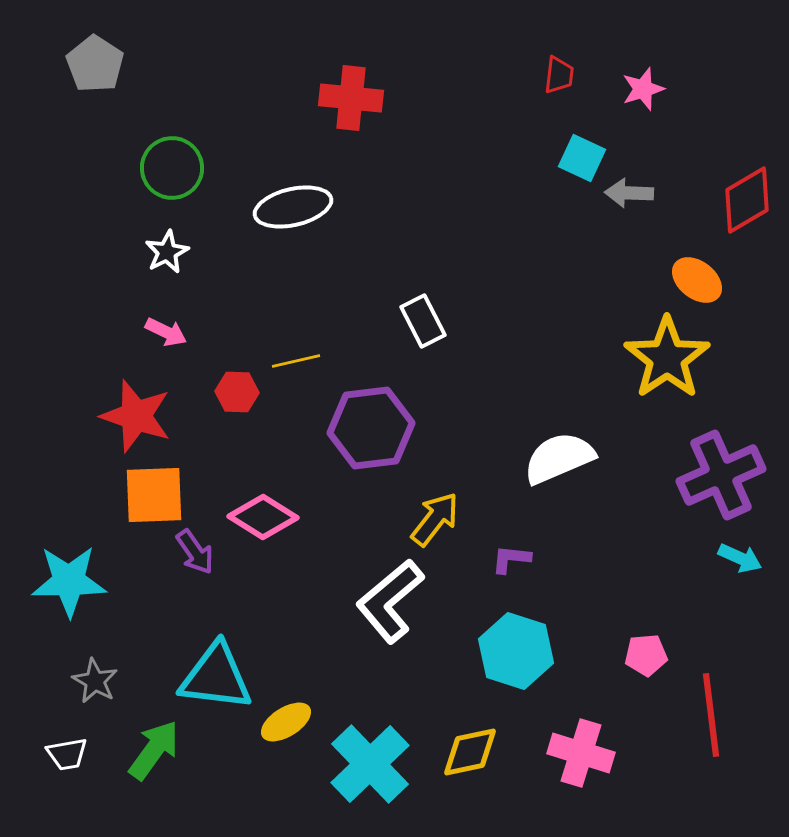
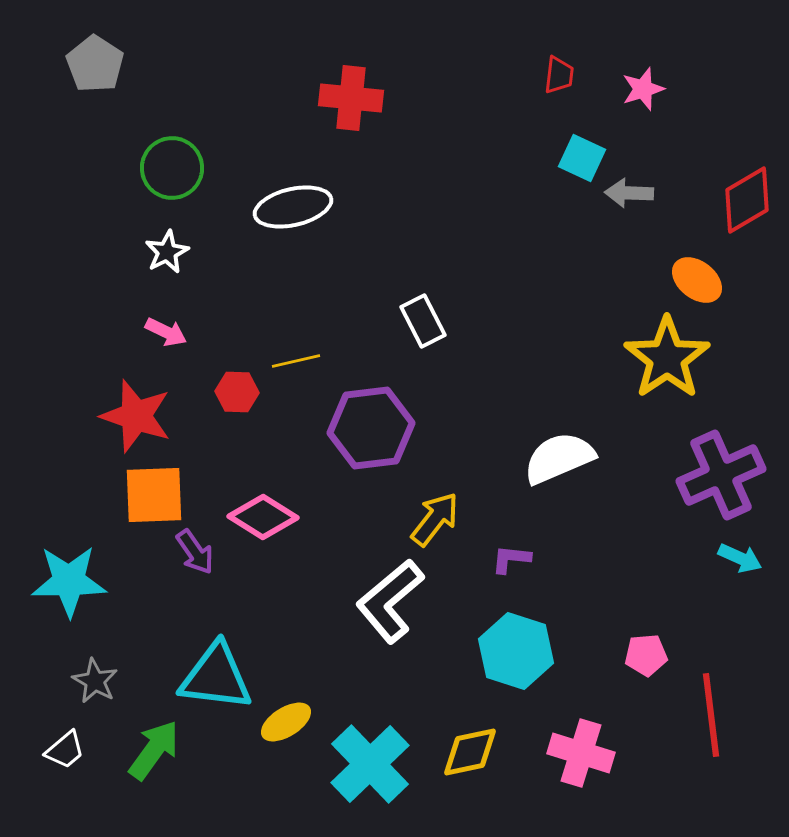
white trapezoid: moved 2 px left, 4 px up; rotated 30 degrees counterclockwise
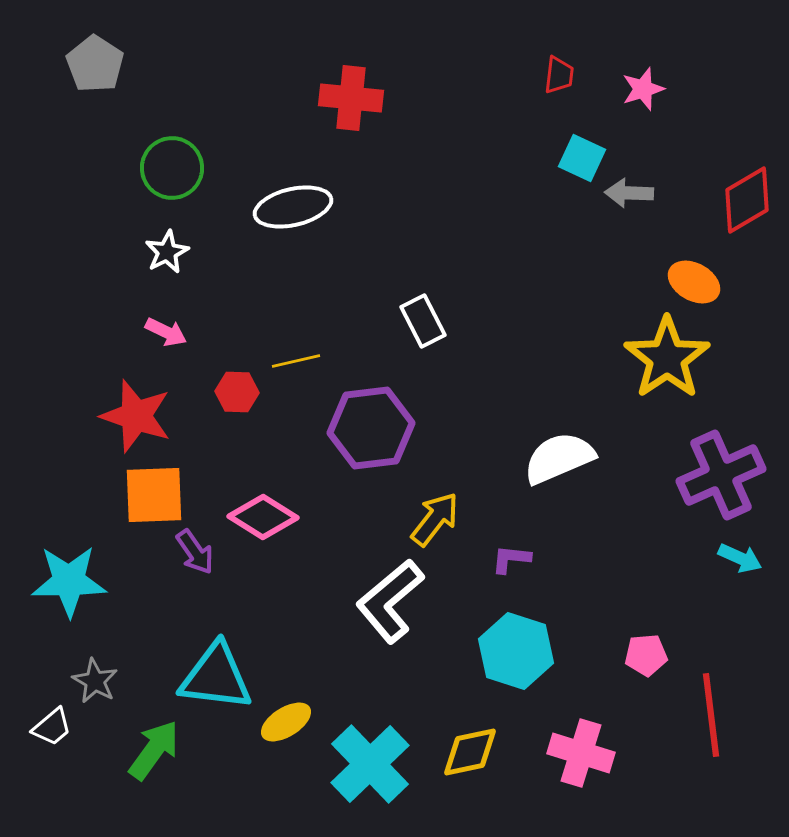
orange ellipse: moved 3 px left, 2 px down; rotated 9 degrees counterclockwise
white trapezoid: moved 13 px left, 23 px up
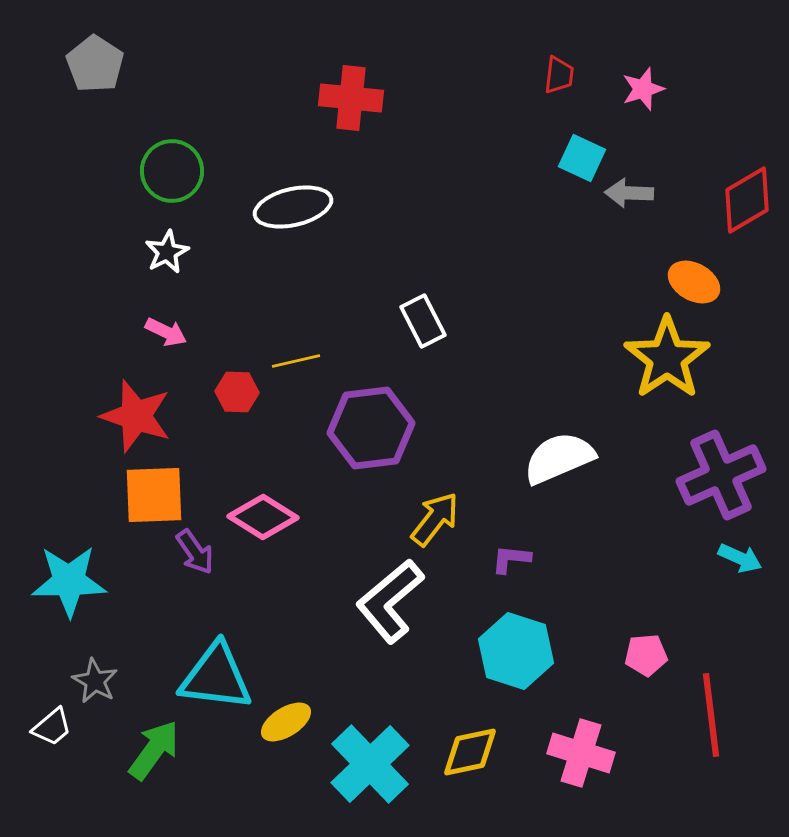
green circle: moved 3 px down
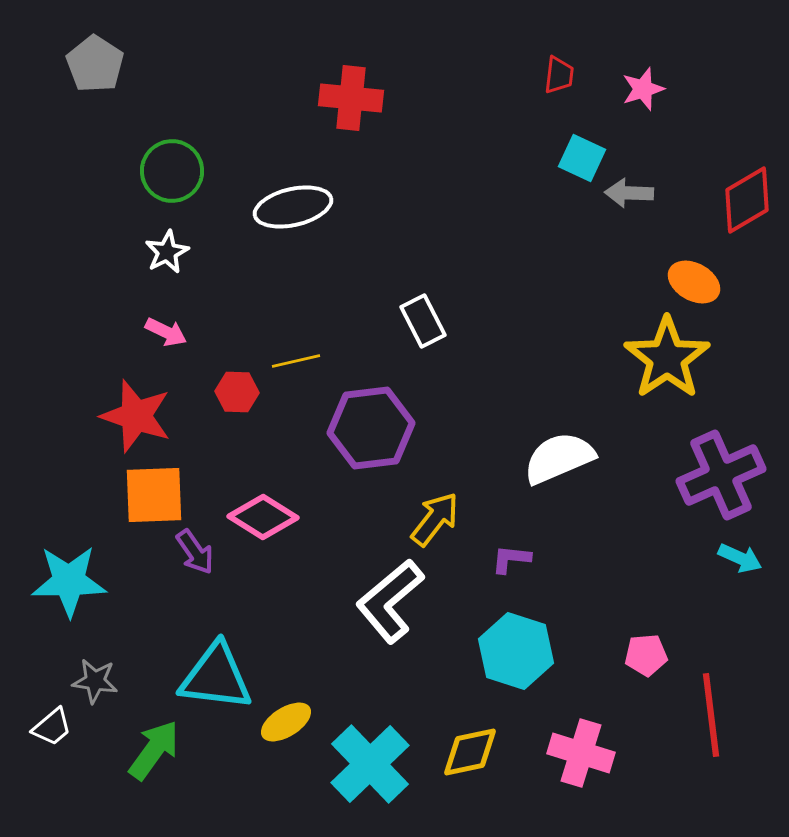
gray star: rotated 21 degrees counterclockwise
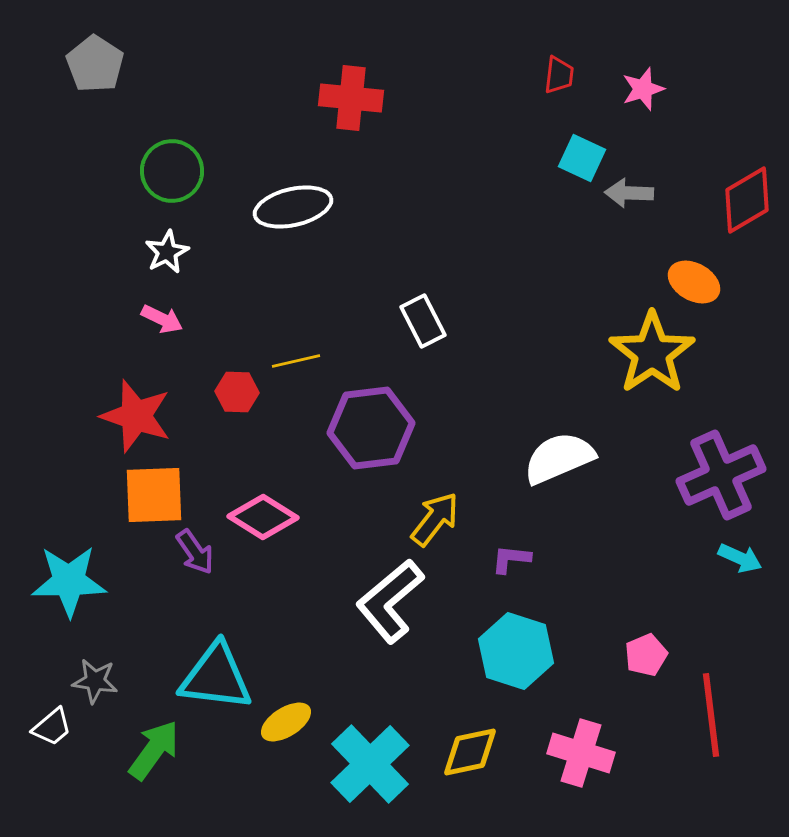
pink arrow: moved 4 px left, 13 px up
yellow star: moved 15 px left, 5 px up
pink pentagon: rotated 18 degrees counterclockwise
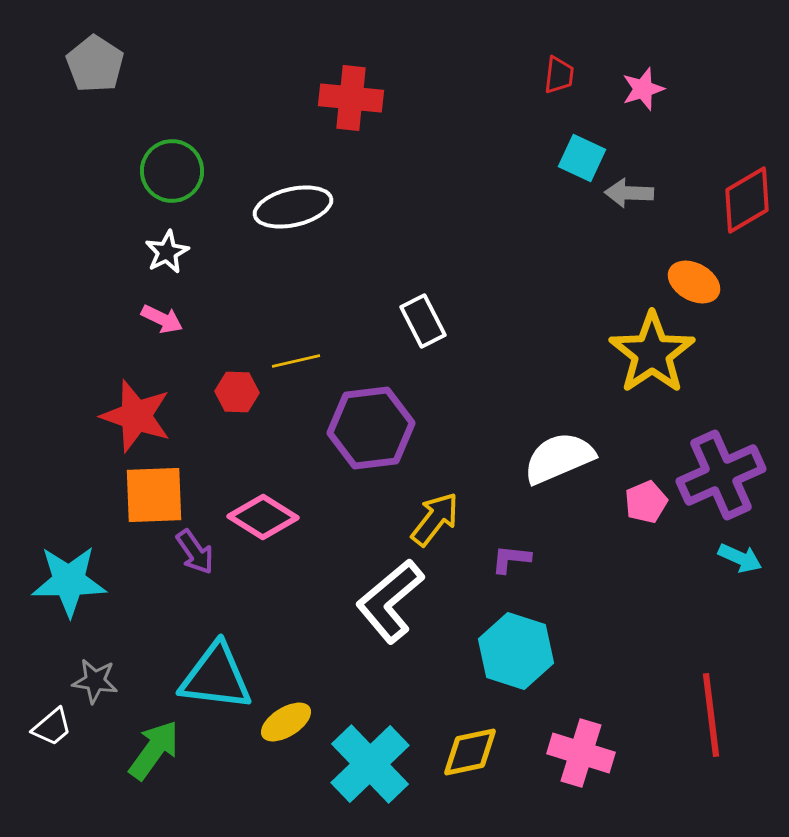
pink pentagon: moved 153 px up
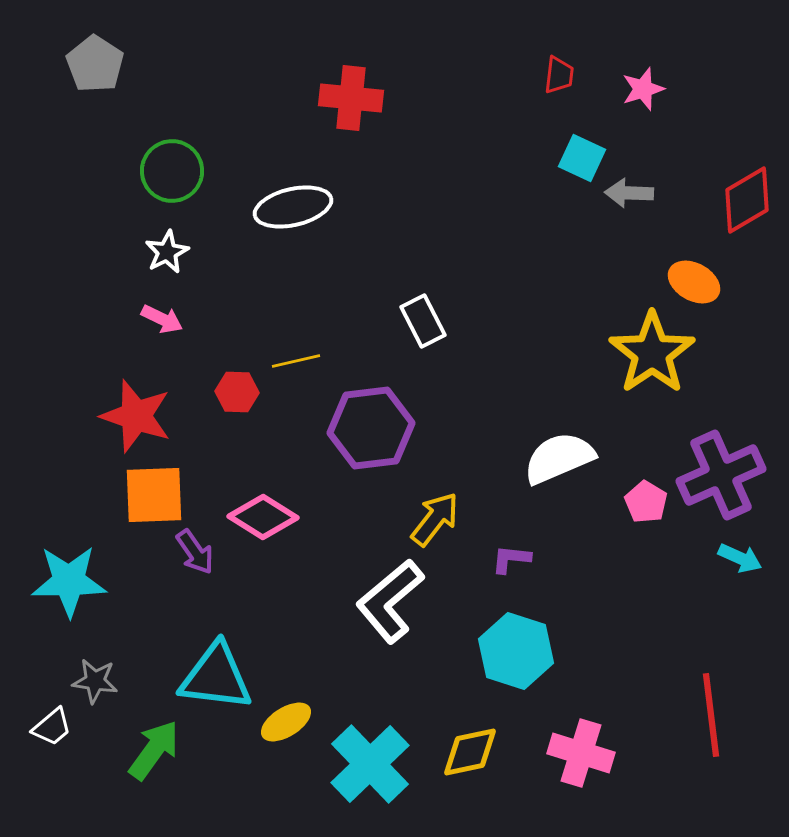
pink pentagon: rotated 18 degrees counterclockwise
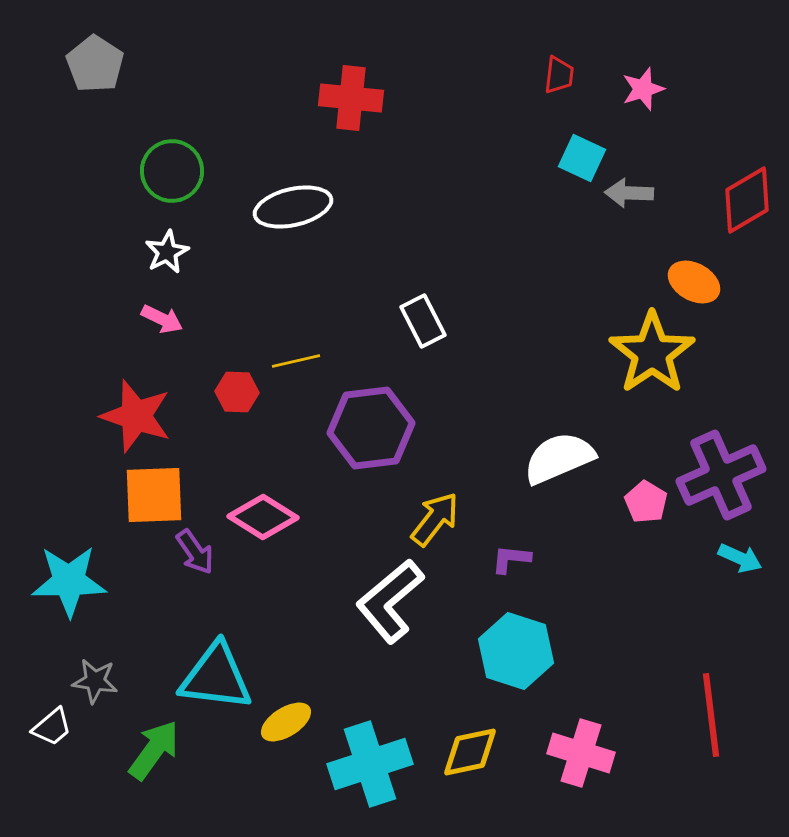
cyan cross: rotated 26 degrees clockwise
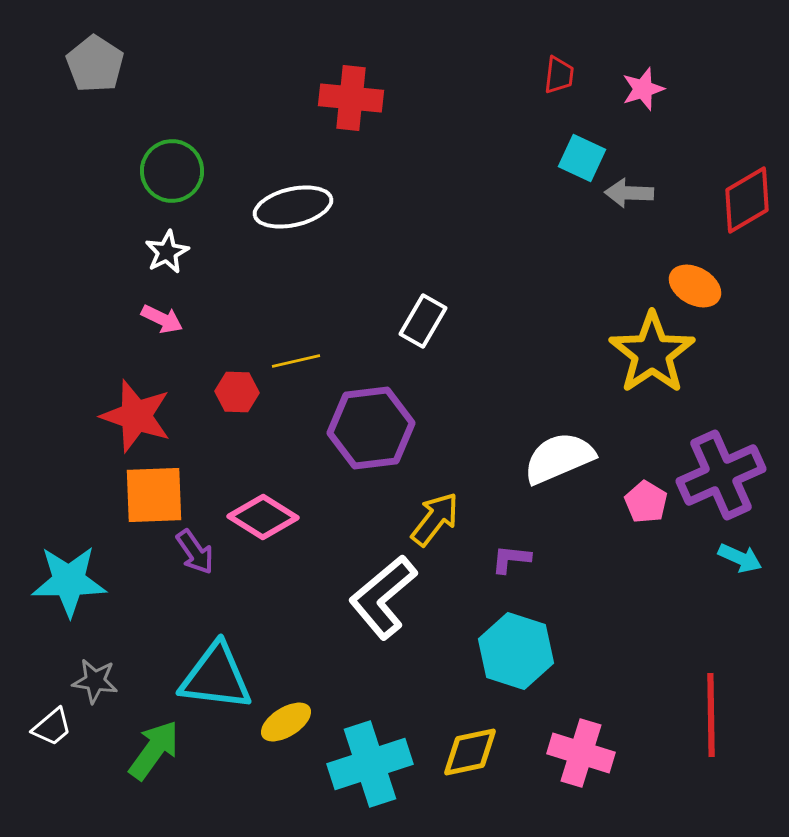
orange ellipse: moved 1 px right, 4 px down
white rectangle: rotated 57 degrees clockwise
white L-shape: moved 7 px left, 4 px up
red line: rotated 6 degrees clockwise
